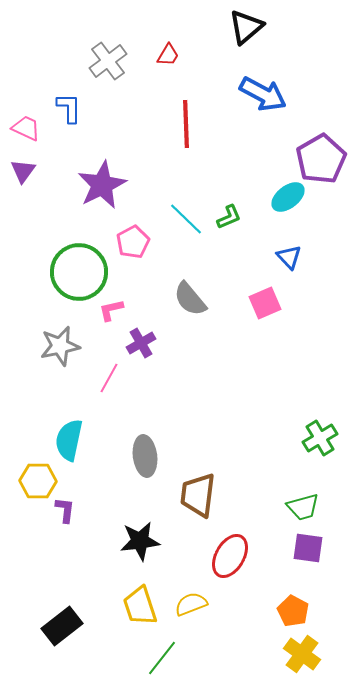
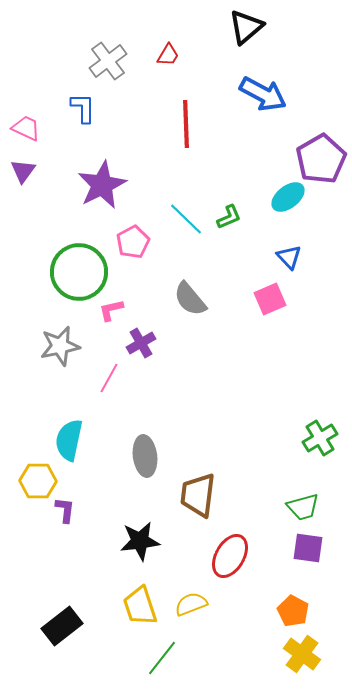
blue L-shape: moved 14 px right
pink square: moved 5 px right, 4 px up
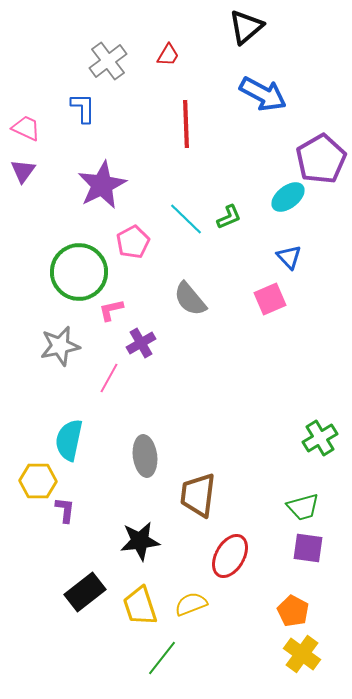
black rectangle: moved 23 px right, 34 px up
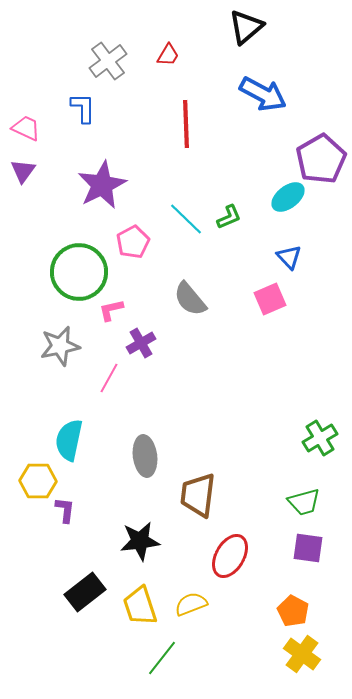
green trapezoid: moved 1 px right, 5 px up
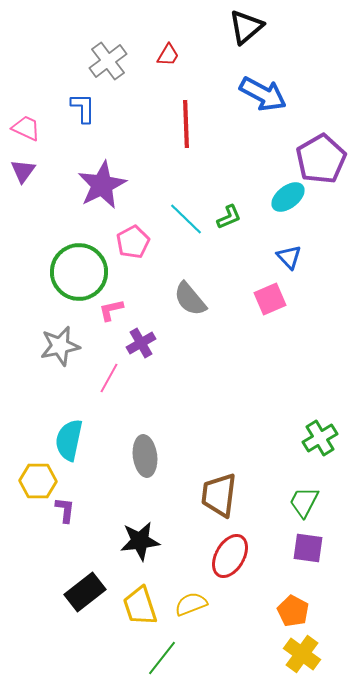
brown trapezoid: moved 21 px right
green trapezoid: rotated 132 degrees clockwise
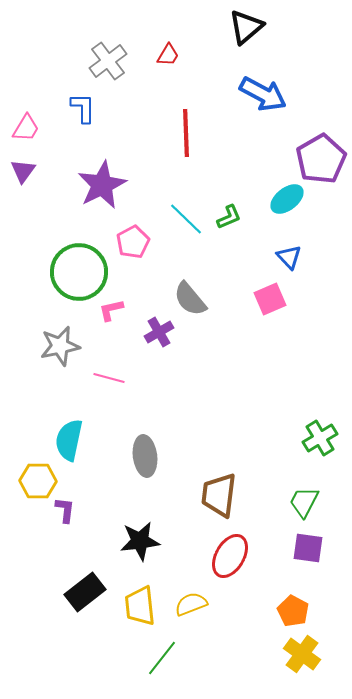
red line: moved 9 px down
pink trapezoid: rotated 96 degrees clockwise
cyan ellipse: moved 1 px left, 2 px down
purple cross: moved 18 px right, 11 px up
pink line: rotated 76 degrees clockwise
yellow trapezoid: rotated 12 degrees clockwise
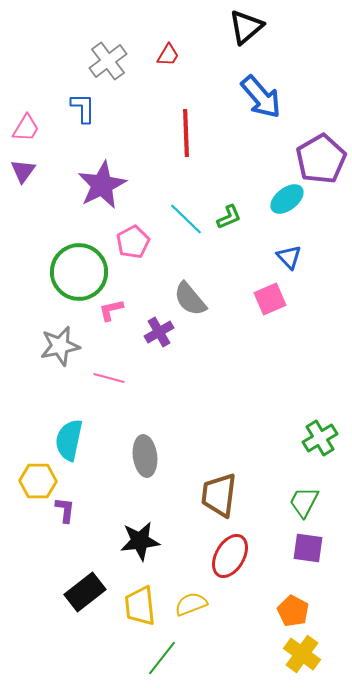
blue arrow: moved 2 px left, 3 px down; rotated 21 degrees clockwise
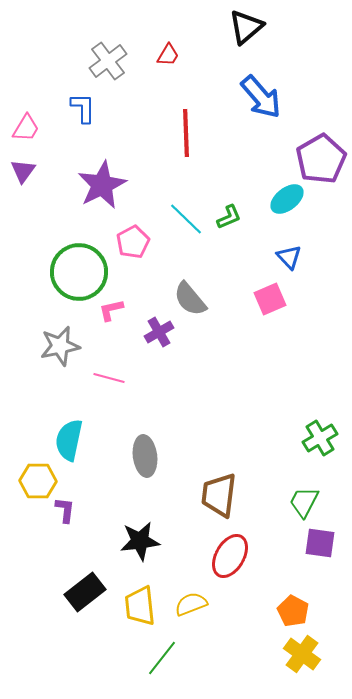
purple square: moved 12 px right, 5 px up
